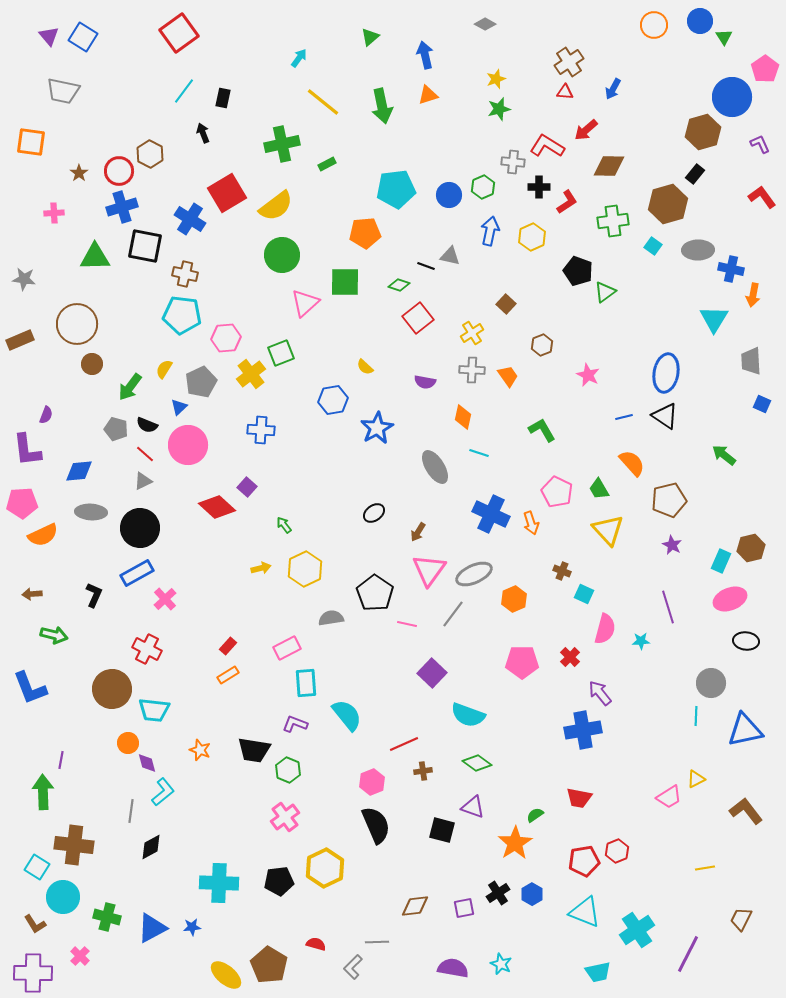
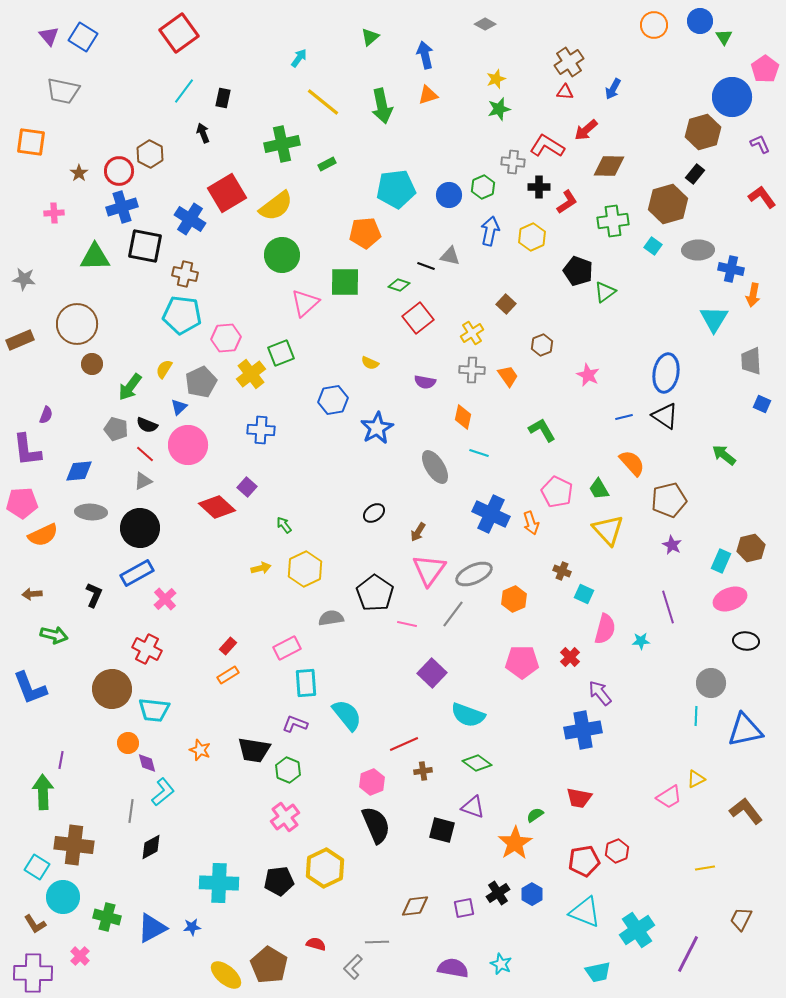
yellow semicircle at (365, 367): moved 5 px right, 4 px up; rotated 18 degrees counterclockwise
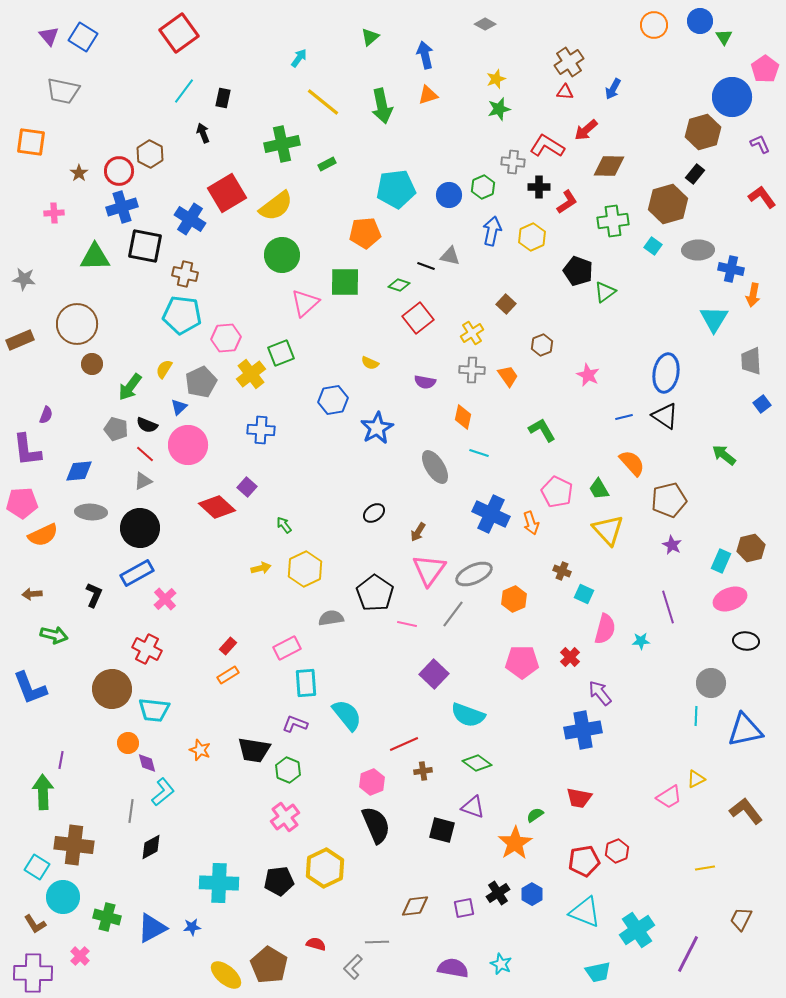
blue arrow at (490, 231): moved 2 px right
blue square at (762, 404): rotated 30 degrees clockwise
purple square at (432, 673): moved 2 px right, 1 px down
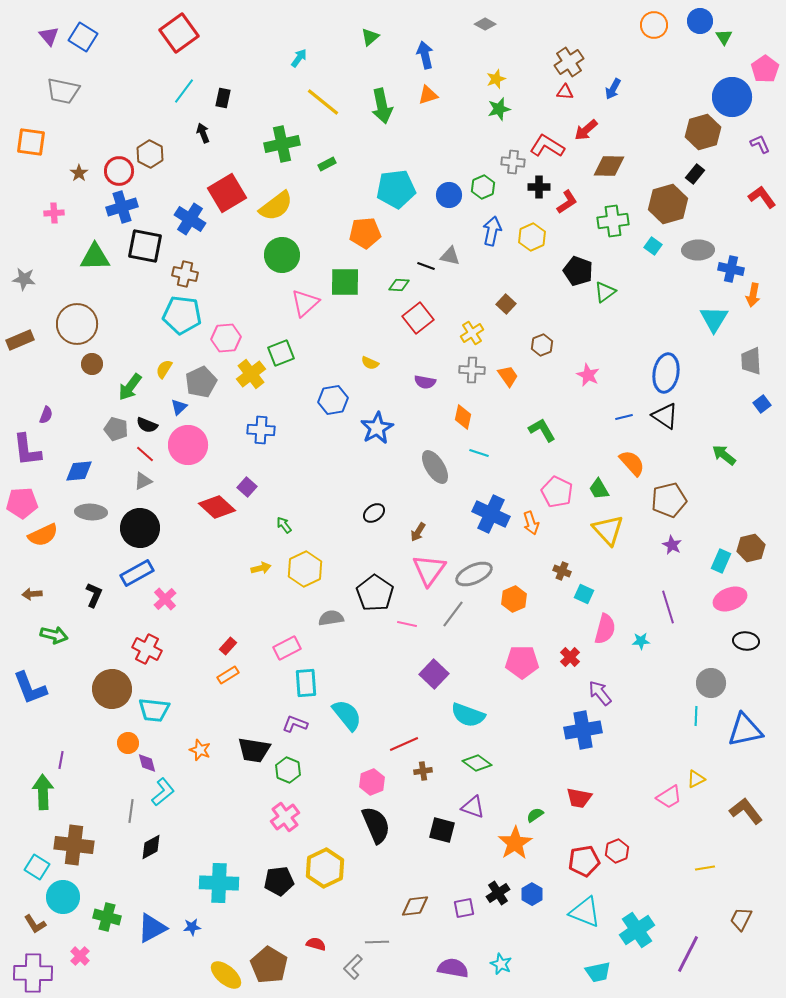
green diamond at (399, 285): rotated 15 degrees counterclockwise
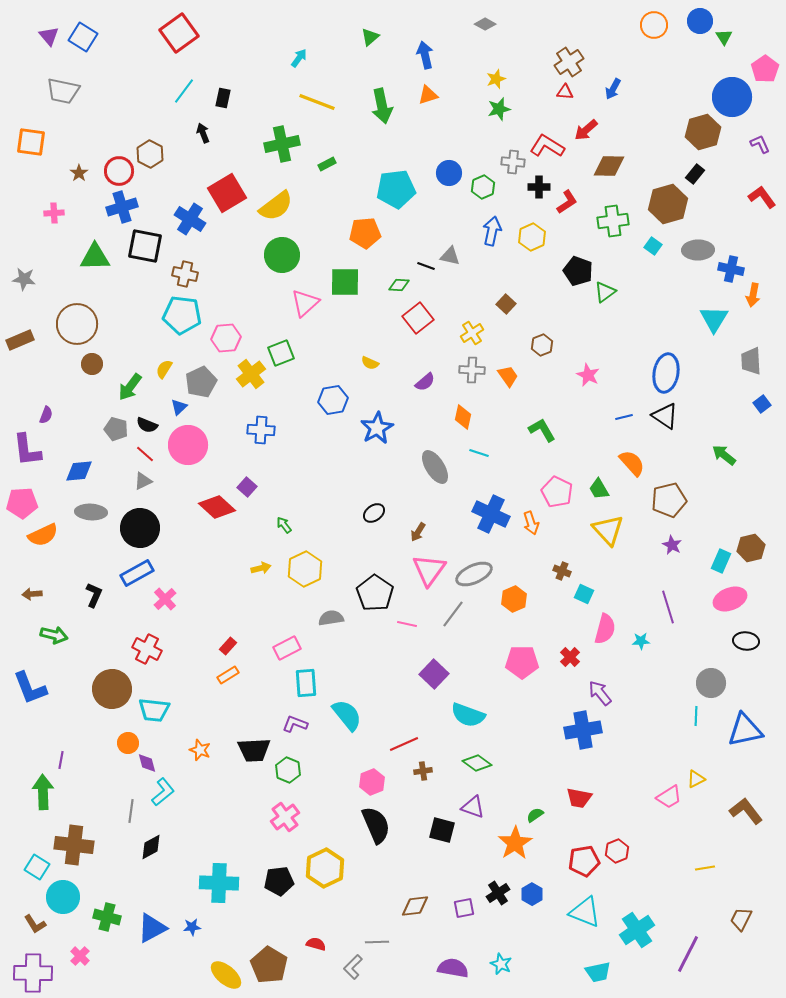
yellow line at (323, 102): moved 6 px left; rotated 18 degrees counterclockwise
blue circle at (449, 195): moved 22 px up
purple semicircle at (425, 382): rotated 50 degrees counterclockwise
black trapezoid at (254, 750): rotated 12 degrees counterclockwise
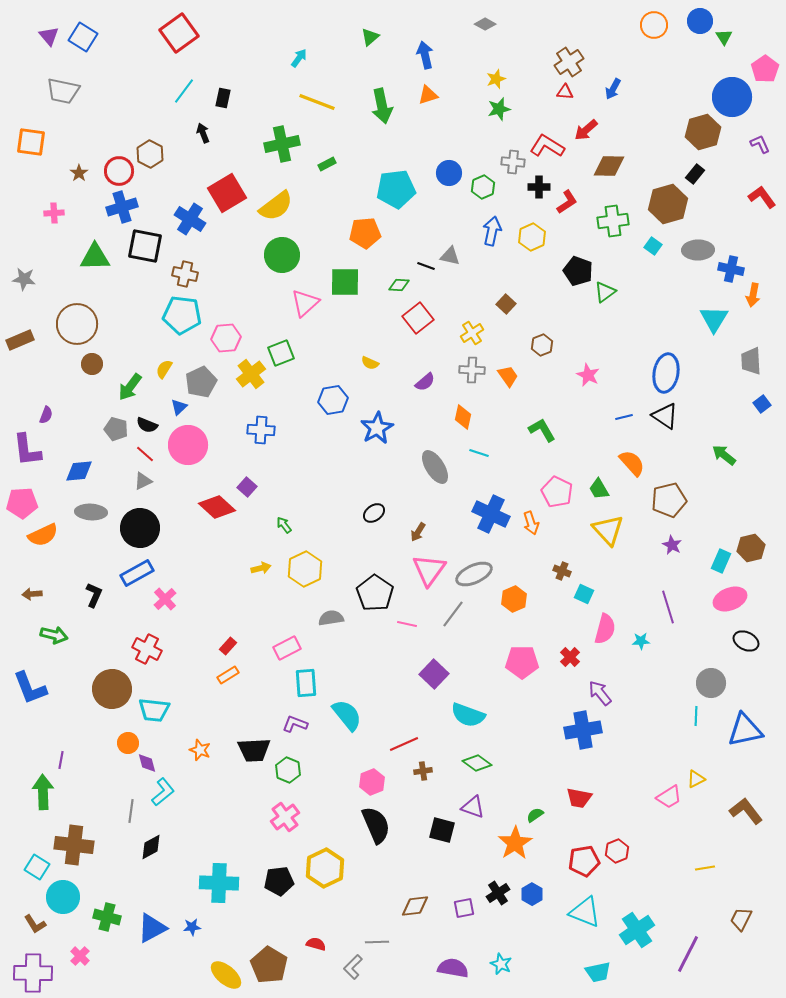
black ellipse at (746, 641): rotated 20 degrees clockwise
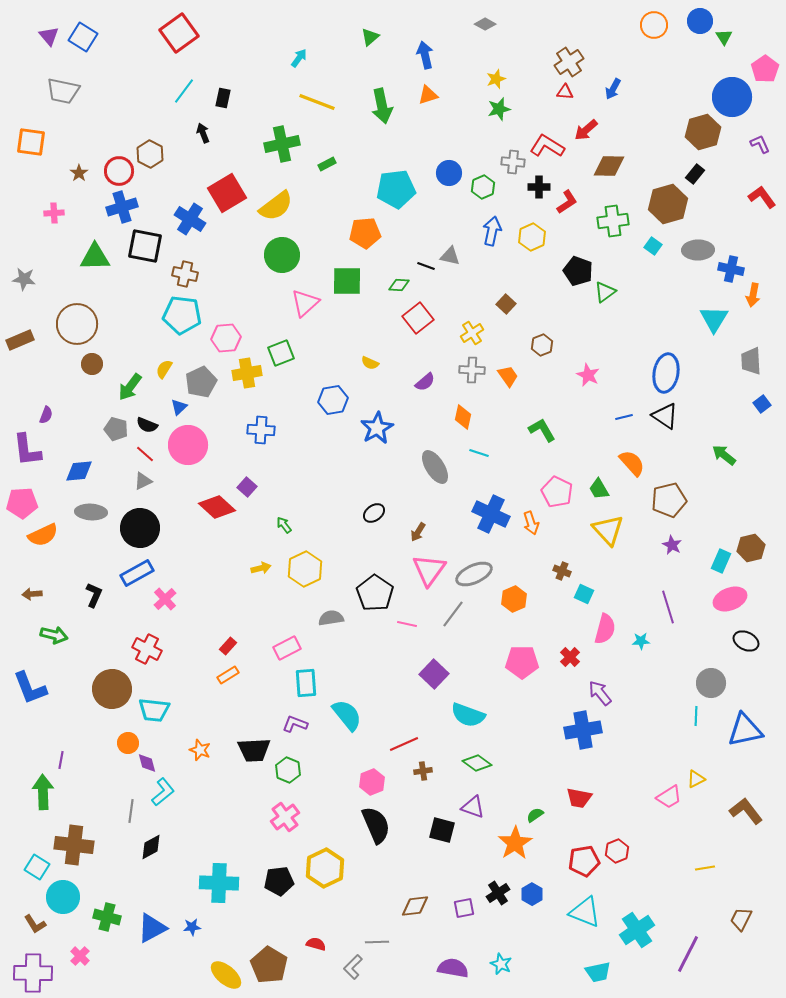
green square at (345, 282): moved 2 px right, 1 px up
yellow cross at (251, 374): moved 4 px left, 1 px up; rotated 28 degrees clockwise
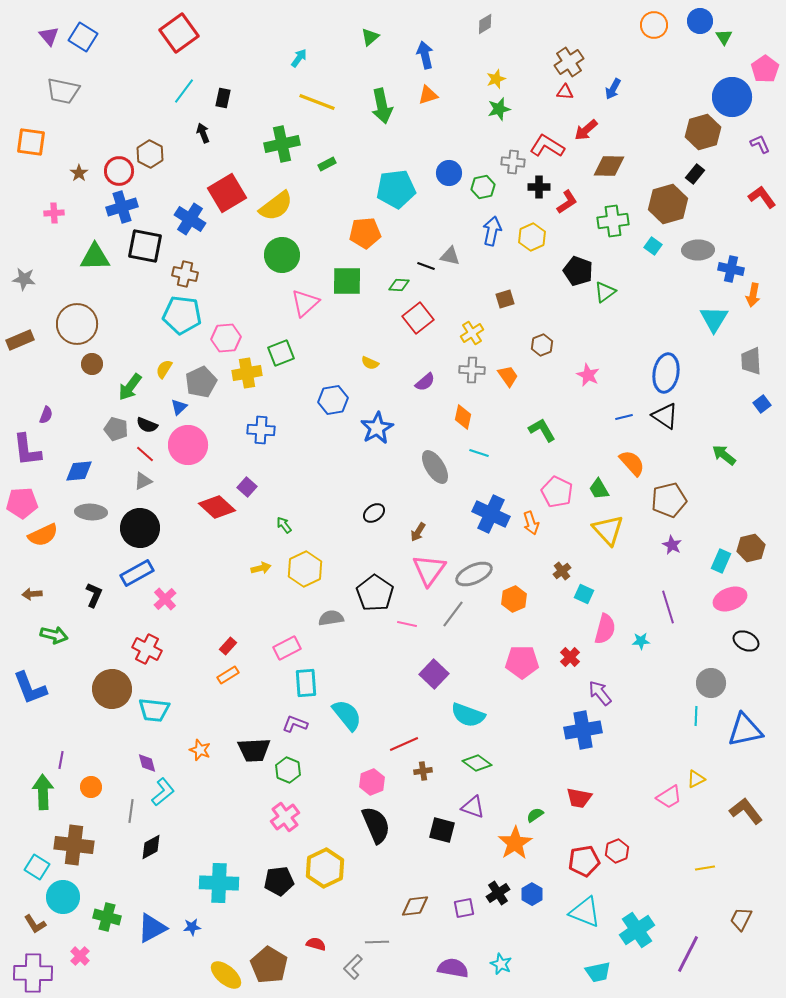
gray diamond at (485, 24): rotated 60 degrees counterclockwise
green hexagon at (483, 187): rotated 10 degrees clockwise
brown square at (506, 304): moved 1 px left, 5 px up; rotated 30 degrees clockwise
brown cross at (562, 571): rotated 30 degrees clockwise
orange circle at (128, 743): moved 37 px left, 44 px down
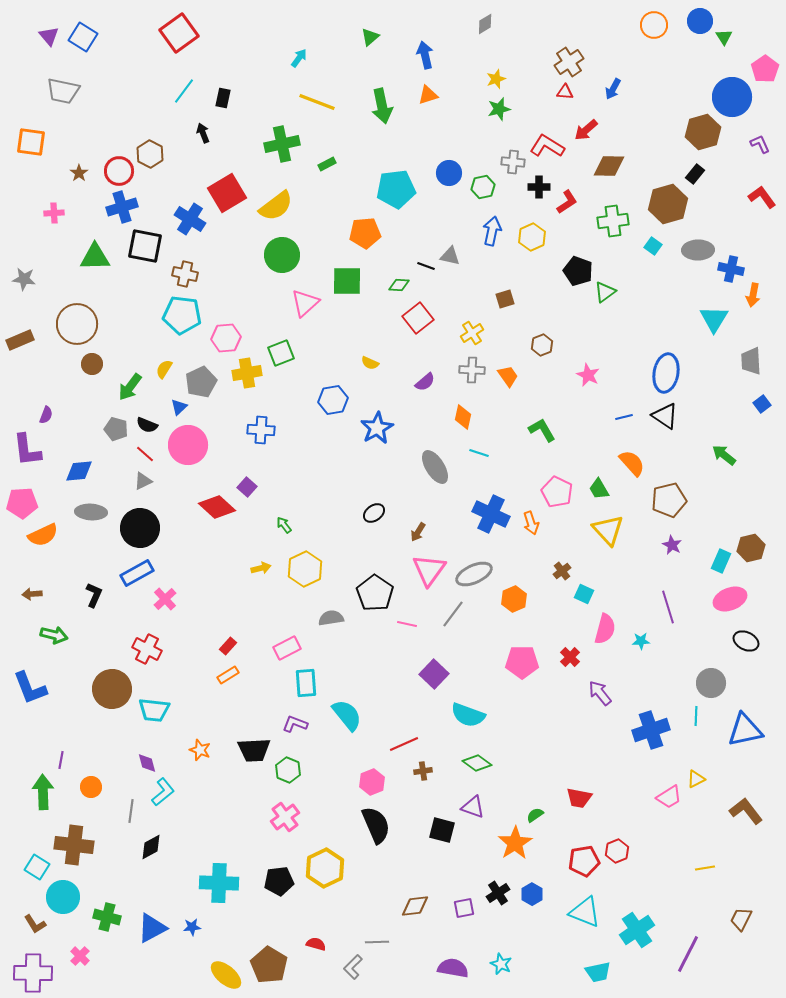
blue cross at (583, 730): moved 68 px right; rotated 9 degrees counterclockwise
